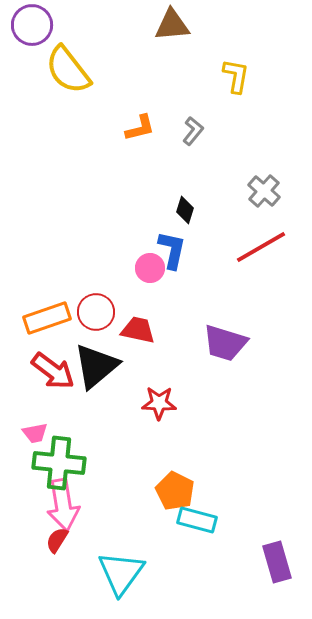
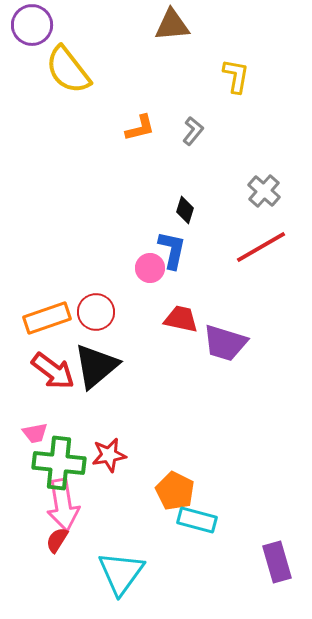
red trapezoid: moved 43 px right, 11 px up
red star: moved 50 px left, 52 px down; rotated 12 degrees counterclockwise
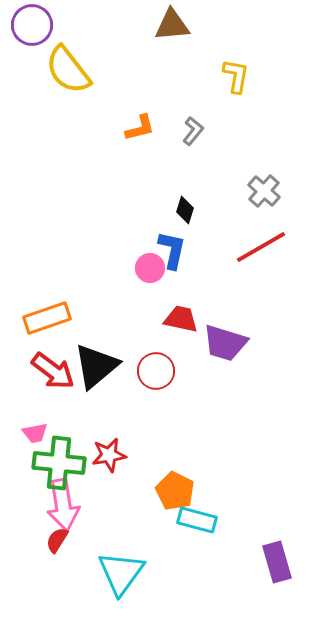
red circle: moved 60 px right, 59 px down
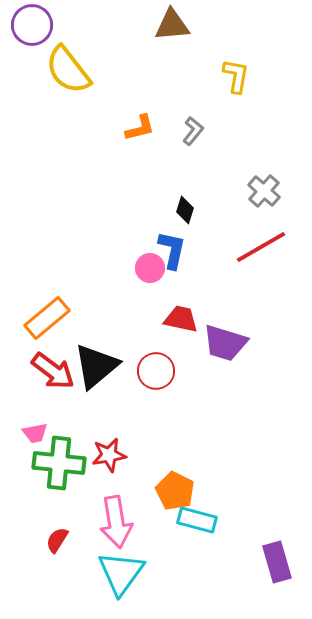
orange rectangle: rotated 21 degrees counterclockwise
pink arrow: moved 53 px right, 17 px down
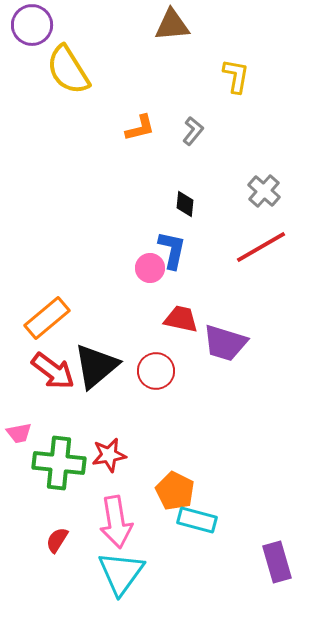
yellow semicircle: rotated 6 degrees clockwise
black diamond: moved 6 px up; rotated 12 degrees counterclockwise
pink trapezoid: moved 16 px left
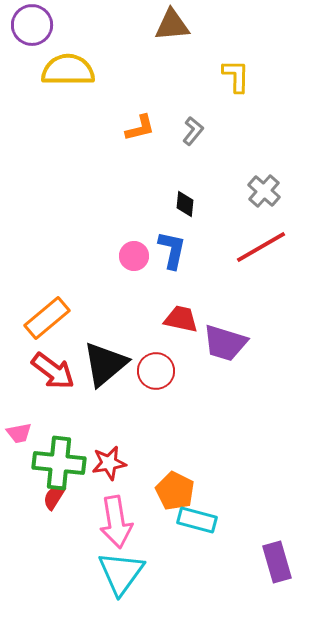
yellow semicircle: rotated 122 degrees clockwise
yellow L-shape: rotated 9 degrees counterclockwise
pink circle: moved 16 px left, 12 px up
black triangle: moved 9 px right, 2 px up
red star: moved 8 px down
red semicircle: moved 3 px left, 43 px up
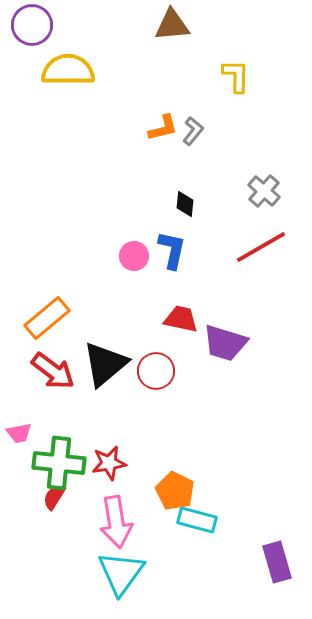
orange L-shape: moved 23 px right
